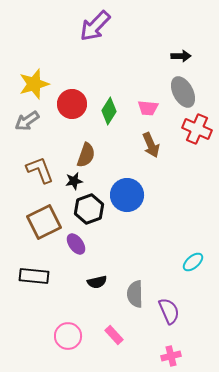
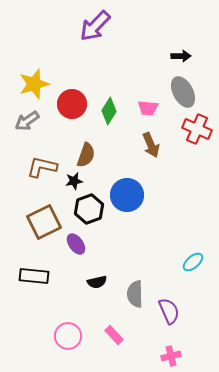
brown L-shape: moved 2 px right, 3 px up; rotated 56 degrees counterclockwise
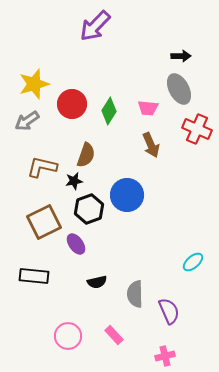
gray ellipse: moved 4 px left, 3 px up
pink cross: moved 6 px left
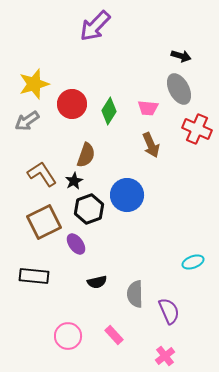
black arrow: rotated 18 degrees clockwise
brown L-shape: moved 7 px down; rotated 44 degrees clockwise
black star: rotated 18 degrees counterclockwise
cyan ellipse: rotated 20 degrees clockwise
pink cross: rotated 24 degrees counterclockwise
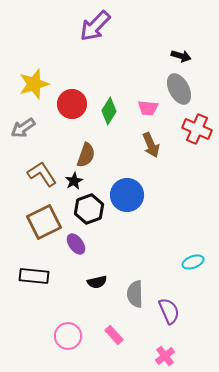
gray arrow: moved 4 px left, 7 px down
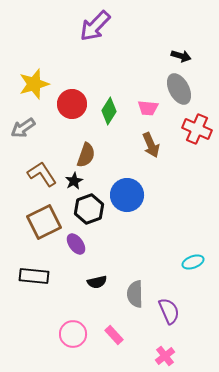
pink circle: moved 5 px right, 2 px up
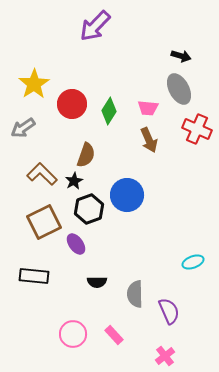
yellow star: rotated 16 degrees counterclockwise
brown arrow: moved 2 px left, 5 px up
brown L-shape: rotated 12 degrees counterclockwise
black semicircle: rotated 12 degrees clockwise
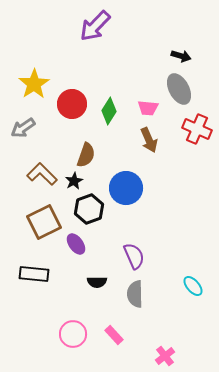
blue circle: moved 1 px left, 7 px up
cyan ellipse: moved 24 px down; rotated 70 degrees clockwise
black rectangle: moved 2 px up
purple semicircle: moved 35 px left, 55 px up
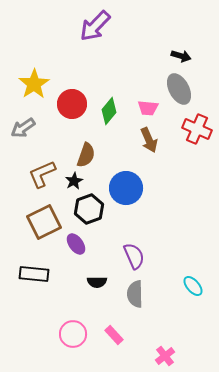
green diamond: rotated 8 degrees clockwise
brown L-shape: rotated 68 degrees counterclockwise
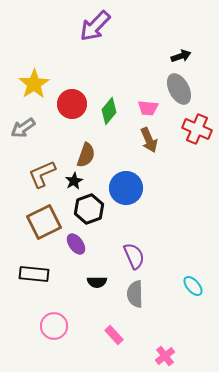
black arrow: rotated 36 degrees counterclockwise
pink circle: moved 19 px left, 8 px up
